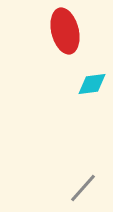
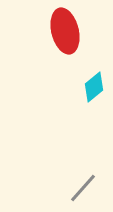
cyan diamond: moved 2 px right, 3 px down; rotated 32 degrees counterclockwise
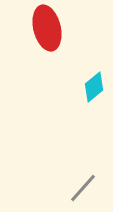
red ellipse: moved 18 px left, 3 px up
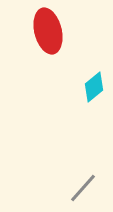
red ellipse: moved 1 px right, 3 px down
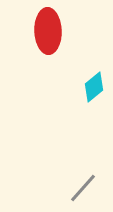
red ellipse: rotated 12 degrees clockwise
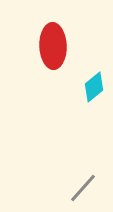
red ellipse: moved 5 px right, 15 px down
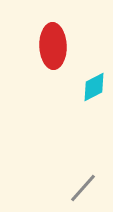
cyan diamond: rotated 12 degrees clockwise
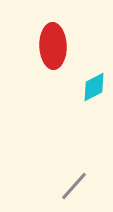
gray line: moved 9 px left, 2 px up
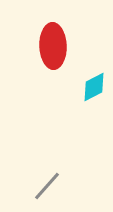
gray line: moved 27 px left
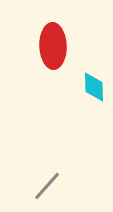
cyan diamond: rotated 64 degrees counterclockwise
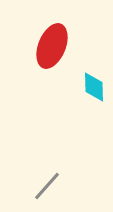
red ellipse: moved 1 px left; rotated 24 degrees clockwise
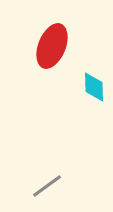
gray line: rotated 12 degrees clockwise
